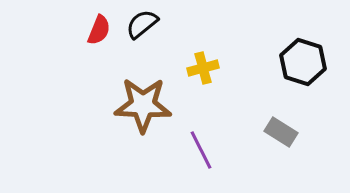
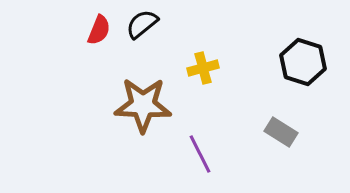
purple line: moved 1 px left, 4 px down
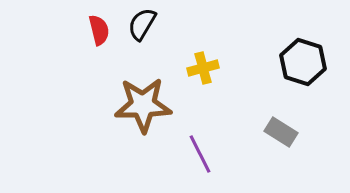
black semicircle: rotated 20 degrees counterclockwise
red semicircle: rotated 36 degrees counterclockwise
brown star: rotated 4 degrees counterclockwise
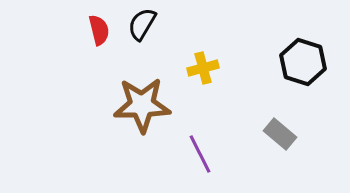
brown star: moved 1 px left
gray rectangle: moved 1 px left, 2 px down; rotated 8 degrees clockwise
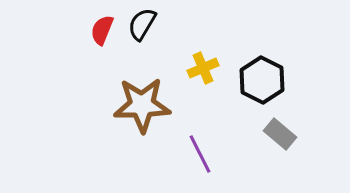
red semicircle: moved 3 px right; rotated 144 degrees counterclockwise
black hexagon: moved 41 px left, 18 px down; rotated 9 degrees clockwise
yellow cross: rotated 8 degrees counterclockwise
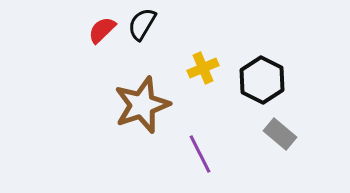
red semicircle: rotated 24 degrees clockwise
brown star: rotated 18 degrees counterclockwise
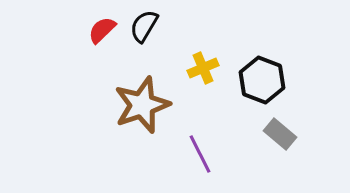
black semicircle: moved 2 px right, 2 px down
black hexagon: rotated 6 degrees counterclockwise
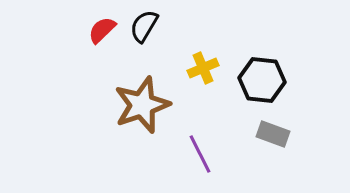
black hexagon: rotated 15 degrees counterclockwise
gray rectangle: moved 7 px left; rotated 20 degrees counterclockwise
